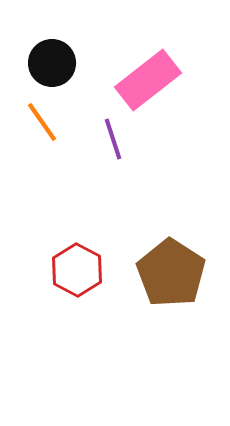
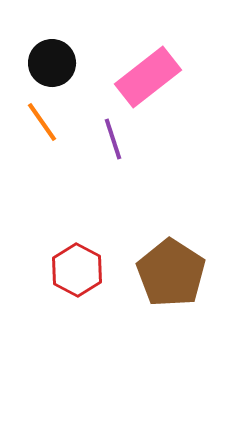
pink rectangle: moved 3 px up
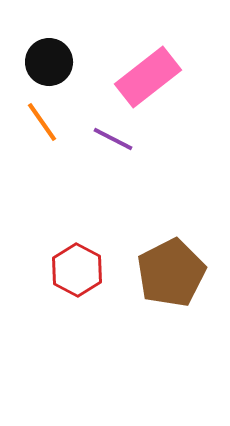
black circle: moved 3 px left, 1 px up
purple line: rotated 45 degrees counterclockwise
brown pentagon: rotated 12 degrees clockwise
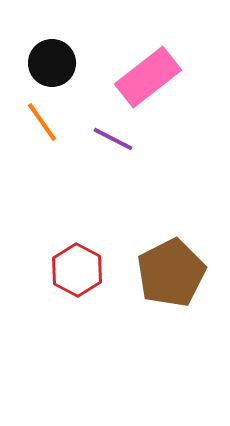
black circle: moved 3 px right, 1 px down
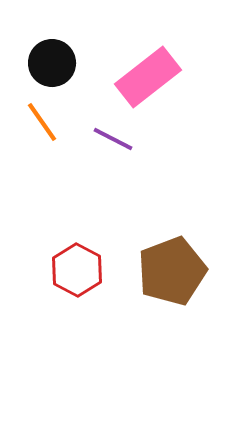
brown pentagon: moved 1 px right, 2 px up; rotated 6 degrees clockwise
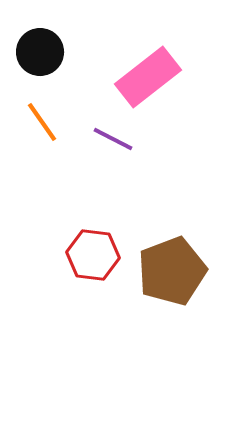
black circle: moved 12 px left, 11 px up
red hexagon: moved 16 px right, 15 px up; rotated 21 degrees counterclockwise
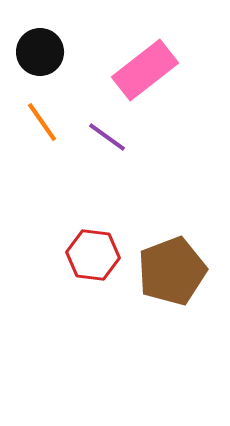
pink rectangle: moved 3 px left, 7 px up
purple line: moved 6 px left, 2 px up; rotated 9 degrees clockwise
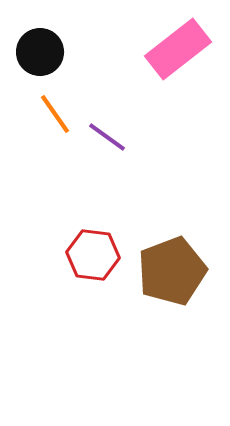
pink rectangle: moved 33 px right, 21 px up
orange line: moved 13 px right, 8 px up
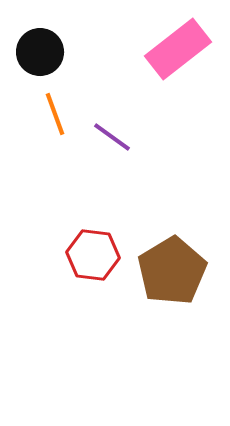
orange line: rotated 15 degrees clockwise
purple line: moved 5 px right
brown pentagon: rotated 10 degrees counterclockwise
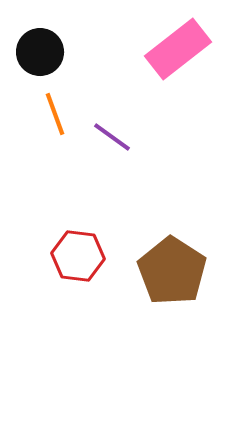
red hexagon: moved 15 px left, 1 px down
brown pentagon: rotated 8 degrees counterclockwise
